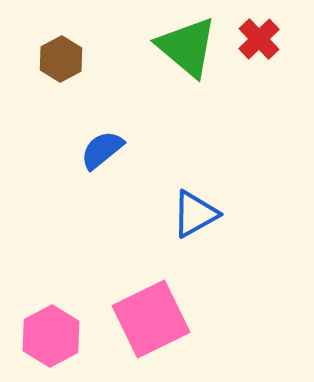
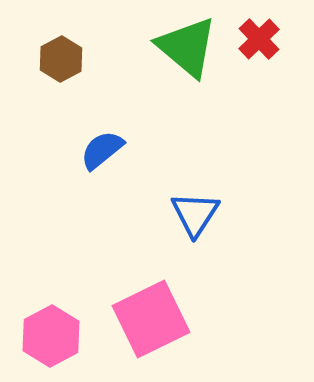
blue triangle: rotated 28 degrees counterclockwise
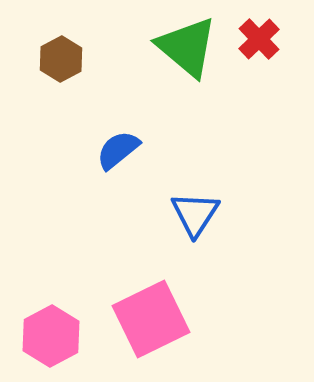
blue semicircle: moved 16 px right
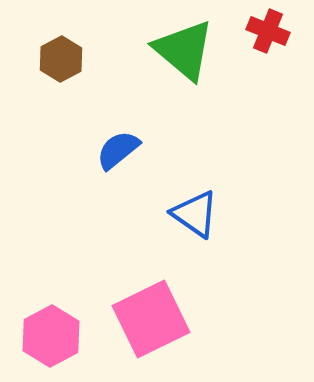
red cross: moved 9 px right, 8 px up; rotated 24 degrees counterclockwise
green triangle: moved 3 px left, 3 px down
blue triangle: rotated 28 degrees counterclockwise
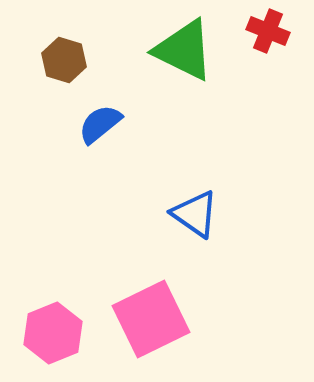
green triangle: rotated 14 degrees counterclockwise
brown hexagon: moved 3 px right, 1 px down; rotated 15 degrees counterclockwise
blue semicircle: moved 18 px left, 26 px up
pink hexagon: moved 2 px right, 3 px up; rotated 6 degrees clockwise
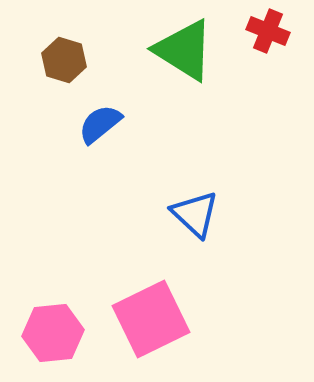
green triangle: rotated 6 degrees clockwise
blue triangle: rotated 8 degrees clockwise
pink hexagon: rotated 16 degrees clockwise
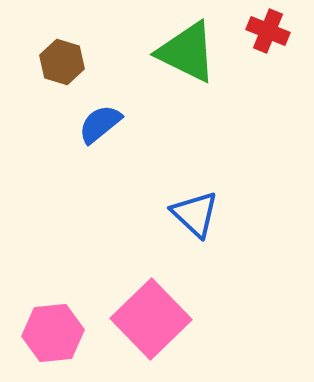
green triangle: moved 3 px right, 2 px down; rotated 6 degrees counterclockwise
brown hexagon: moved 2 px left, 2 px down
pink square: rotated 18 degrees counterclockwise
